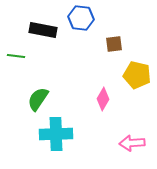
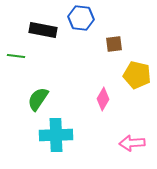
cyan cross: moved 1 px down
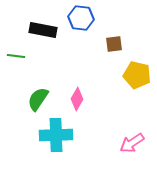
pink diamond: moved 26 px left
pink arrow: rotated 30 degrees counterclockwise
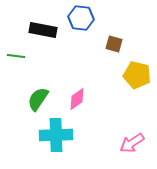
brown square: rotated 24 degrees clockwise
pink diamond: rotated 25 degrees clockwise
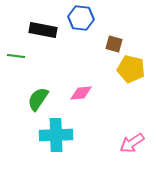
yellow pentagon: moved 6 px left, 6 px up
pink diamond: moved 4 px right, 6 px up; rotated 30 degrees clockwise
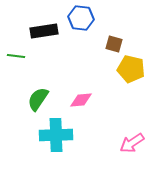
black rectangle: moved 1 px right, 1 px down; rotated 20 degrees counterclockwise
pink diamond: moved 7 px down
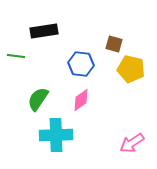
blue hexagon: moved 46 px down
pink diamond: rotated 30 degrees counterclockwise
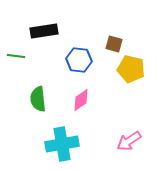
blue hexagon: moved 2 px left, 4 px up
green semicircle: rotated 40 degrees counterclockwise
cyan cross: moved 6 px right, 9 px down; rotated 8 degrees counterclockwise
pink arrow: moved 3 px left, 2 px up
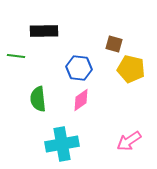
black rectangle: rotated 8 degrees clockwise
blue hexagon: moved 8 px down
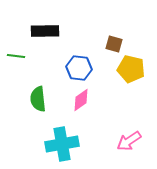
black rectangle: moved 1 px right
